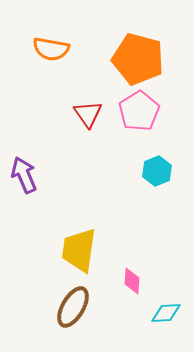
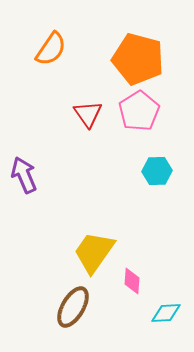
orange semicircle: rotated 66 degrees counterclockwise
cyan hexagon: rotated 20 degrees clockwise
yellow trapezoid: moved 15 px right, 2 px down; rotated 27 degrees clockwise
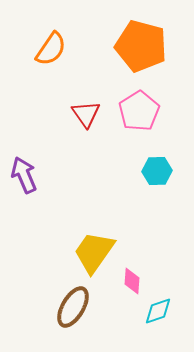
orange pentagon: moved 3 px right, 13 px up
red triangle: moved 2 px left
cyan diamond: moved 8 px left, 2 px up; rotated 16 degrees counterclockwise
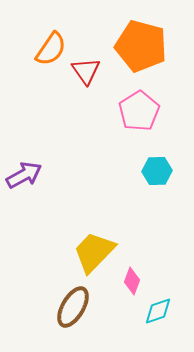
red triangle: moved 43 px up
purple arrow: rotated 84 degrees clockwise
yellow trapezoid: rotated 9 degrees clockwise
pink diamond: rotated 16 degrees clockwise
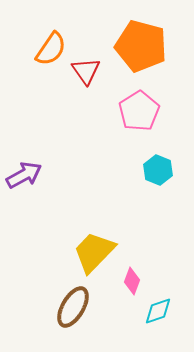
cyan hexagon: moved 1 px right, 1 px up; rotated 24 degrees clockwise
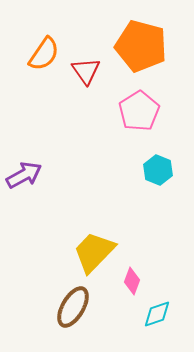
orange semicircle: moved 7 px left, 5 px down
cyan diamond: moved 1 px left, 3 px down
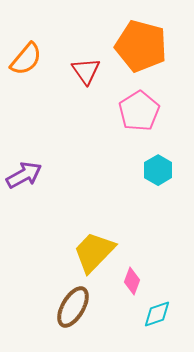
orange semicircle: moved 18 px left, 5 px down; rotated 6 degrees clockwise
cyan hexagon: rotated 8 degrees clockwise
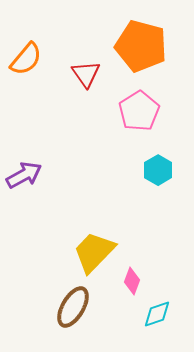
red triangle: moved 3 px down
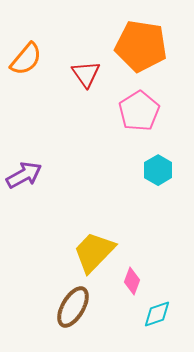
orange pentagon: rotated 6 degrees counterclockwise
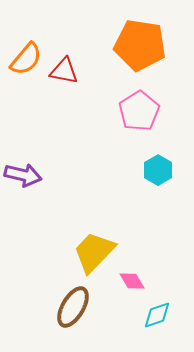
orange pentagon: moved 1 px left, 1 px up
red triangle: moved 22 px left, 3 px up; rotated 44 degrees counterclockwise
purple arrow: moved 1 px left; rotated 42 degrees clockwise
pink diamond: rotated 52 degrees counterclockwise
cyan diamond: moved 1 px down
